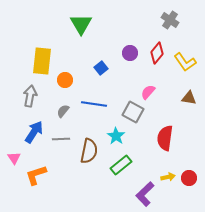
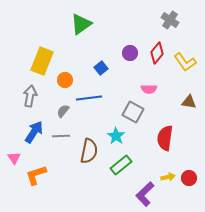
green triangle: rotated 25 degrees clockwise
yellow rectangle: rotated 16 degrees clockwise
pink semicircle: moved 1 px right, 3 px up; rotated 133 degrees counterclockwise
brown triangle: moved 4 px down
blue line: moved 5 px left, 6 px up; rotated 15 degrees counterclockwise
gray line: moved 3 px up
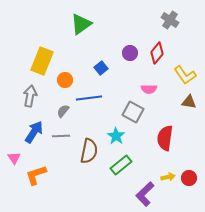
yellow L-shape: moved 13 px down
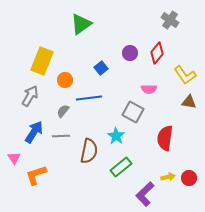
gray arrow: rotated 20 degrees clockwise
green rectangle: moved 2 px down
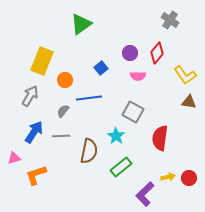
pink semicircle: moved 11 px left, 13 px up
red semicircle: moved 5 px left
pink triangle: rotated 48 degrees clockwise
